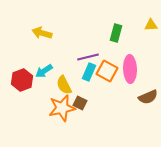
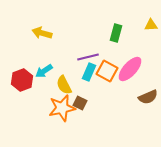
pink ellipse: rotated 44 degrees clockwise
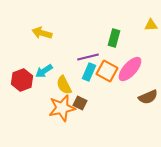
green rectangle: moved 2 px left, 5 px down
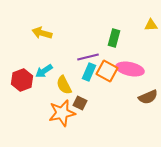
pink ellipse: rotated 60 degrees clockwise
orange star: moved 5 px down
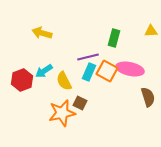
yellow triangle: moved 6 px down
yellow semicircle: moved 4 px up
brown semicircle: rotated 84 degrees counterclockwise
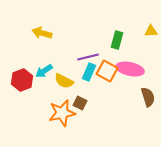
green rectangle: moved 3 px right, 2 px down
yellow semicircle: rotated 36 degrees counterclockwise
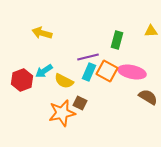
pink ellipse: moved 2 px right, 3 px down
brown semicircle: rotated 42 degrees counterclockwise
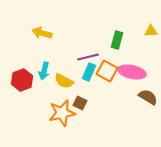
cyan arrow: rotated 42 degrees counterclockwise
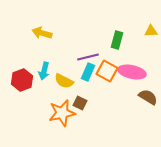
cyan rectangle: moved 1 px left
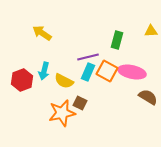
yellow arrow: rotated 18 degrees clockwise
